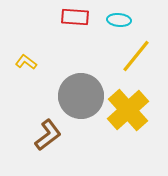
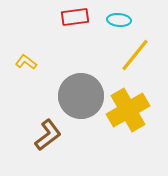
red rectangle: rotated 12 degrees counterclockwise
yellow line: moved 1 px left, 1 px up
yellow cross: rotated 12 degrees clockwise
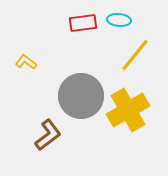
red rectangle: moved 8 px right, 6 px down
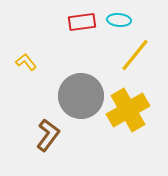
red rectangle: moved 1 px left, 1 px up
yellow L-shape: rotated 15 degrees clockwise
brown L-shape: rotated 16 degrees counterclockwise
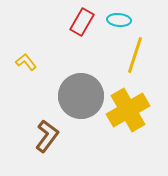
red rectangle: rotated 52 degrees counterclockwise
yellow line: rotated 21 degrees counterclockwise
brown L-shape: moved 1 px left, 1 px down
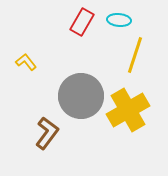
brown L-shape: moved 3 px up
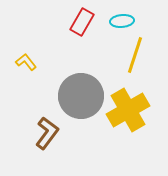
cyan ellipse: moved 3 px right, 1 px down; rotated 10 degrees counterclockwise
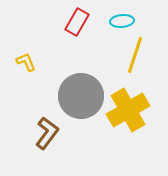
red rectangle: moved 5 px left
yellow L-shape: rotated 15 degrees clockwise
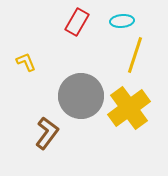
yellow cross: moved 1 px right, 2 px up; rotated 6 degrees counterclockwise
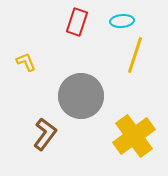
red rectangle: rotated 12 degrees counterclockwise
yellow cross: moved 5 px right, 28 px down
brown L-shape: moved 2 px left, 1 px down
